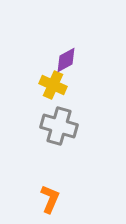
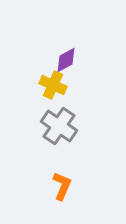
gray cross: rotated 18 degrees clockwise
orange L-shape: moved 12 px right, 13 px up
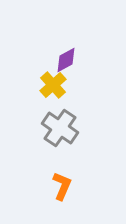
yellow cross: rotated 24 degrees clockwise
gray cross: moved 1 px right, 2 px down
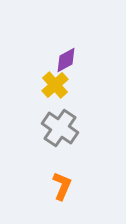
yellow cross: moved 2 px right
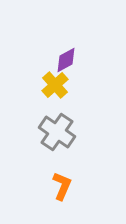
gray cross: moved 3 px left, 4 px down
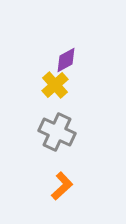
gray cross: rotated 9 degrees counterclockwise
orange L-shape: rotated 24 degrees clockwise
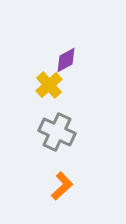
yellow cross: moved 6 px left
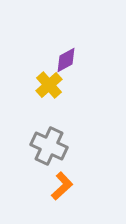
gray cross: moved 8 px left, 14 px down
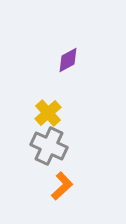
purple diamond: moved 2 px right
yellow cross: moved 1 px left, 28 px down
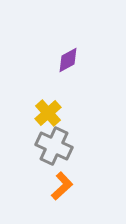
gray cross: moved 5 px right
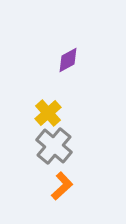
gray cross: rotated 15 degrees clockwise
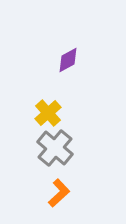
gray cross: moved 1 px right, 2 px down
orange L-shape: moved 3 px left, 7 px down
